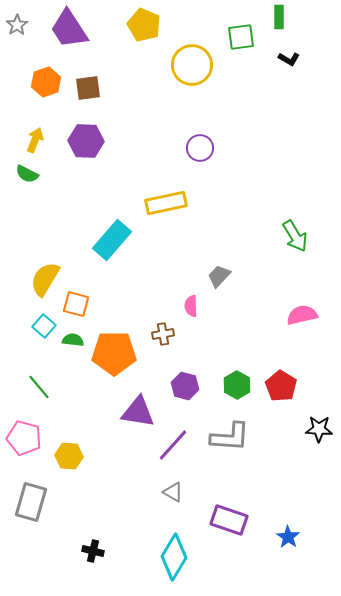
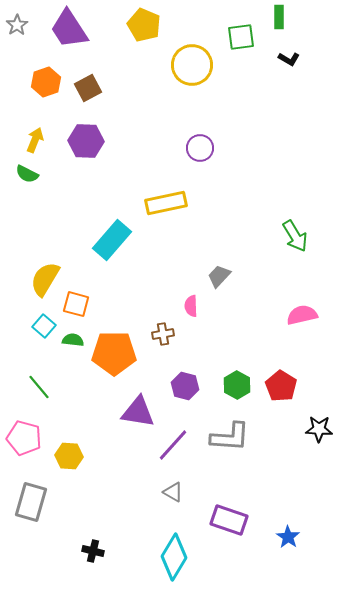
brown square at (88, 88): rotated 20 degrees counterclockwise
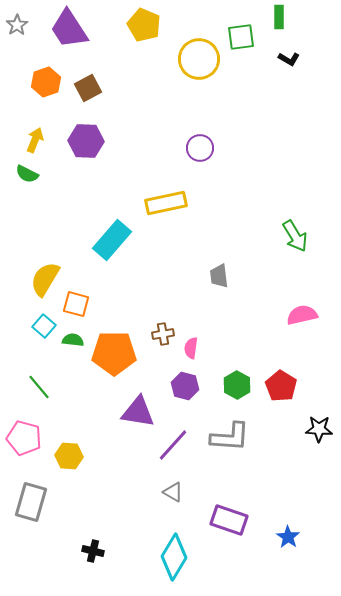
yellow circle at (192, 65): moved 7 px right, 6 px up
gray trapezoid at (219, 276): rotated 50 degrees counterclockwise
pink semicircle at (191, 306): moved 42 px down; rotated 10 degrees clockwise
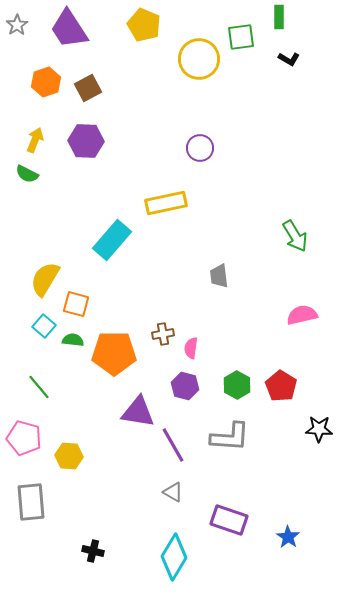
purple line at (173, 445): rotated 72 degrees counterclockwise
gray rectangle at (31, 502): rotated 21 degrees counterclockwise
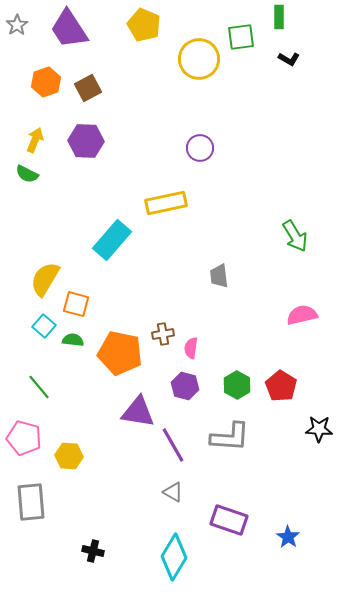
orange pentagon at (114, 353): moved 6 px right; rotated 12 degrees clockwise
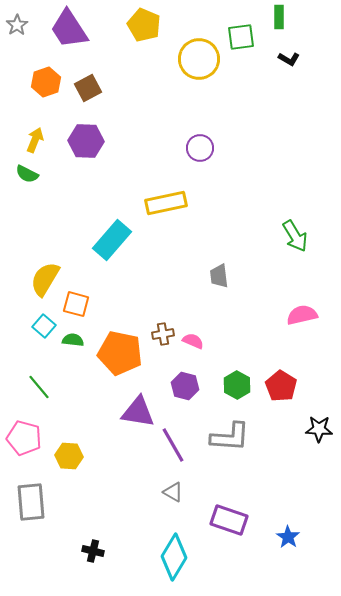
pink semicircle at (191, 348): moved 2 px right, 7 px up; rotated 105 degrees clockwise
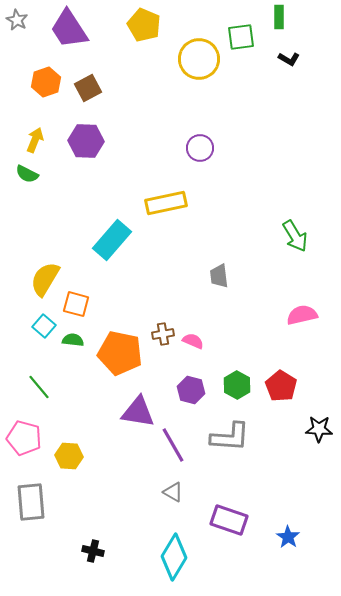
gray star at (17, 25): moved 5 px up; rotated 10 degrees counterclockwise
purple hexagon at (185, 386): moved 6 px right, 4 px down
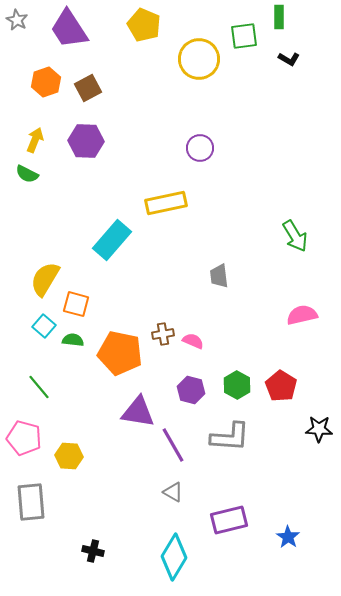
green square at (241, 37): moved 3 px right, 1 px up
purple rectangle at (229, 520): rotated 33 degrees counterclockwise
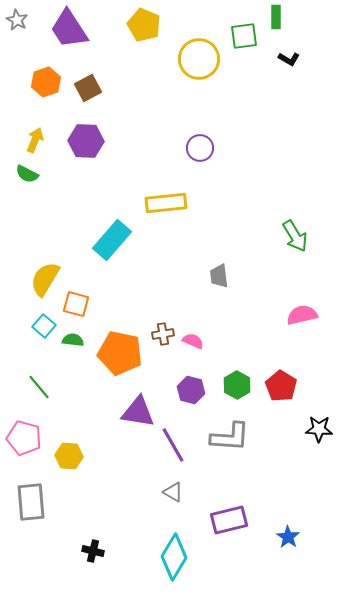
green rectangle at (279, 17): moved 3 px left
yellow rectangle at (166, 203): rotated 6 degrees clockwise
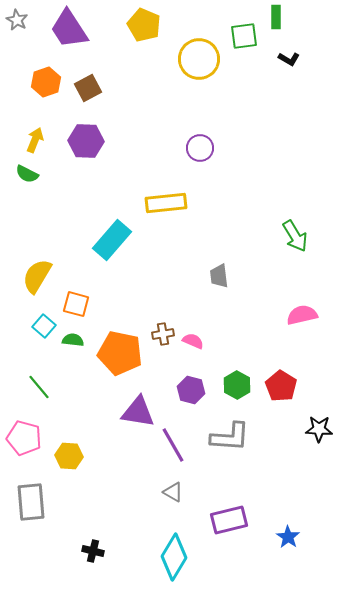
yellow semicircle at (45, 279): moved 8 px left, 3 px up
